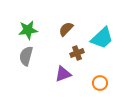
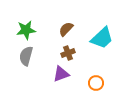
green star: moved 2 px left
brown cross: moved 9 px left
purple triangle: moved 2 px left
orange circle: moved 4 px left
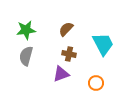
cyan trapezoid: moved 1 px right, 6 px down; rotated 75 degrees counterclockwise
brown cross: moved 1 px right, 1 px down; rotated 32 degrees clockwise
